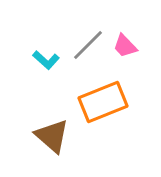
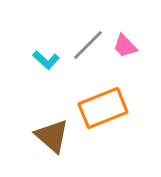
orange rectangle: moved 6 px down
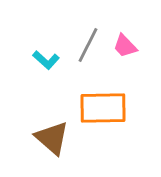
gray line: rotated 18 degrees counterclockwise
orange rectangle: rotated 21 degrees clockwise
brown triangle: moved 2 px down
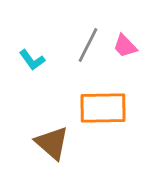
cyan L-shape: moved 14 px left; rotated 12 degrees clockwise
brown triangle: moved 5 px down
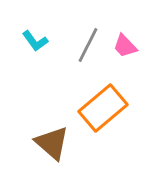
cyan L-shape: moved 3 px right, 19 px up
orange rectangle: rotated 39 degrees counterclockwise
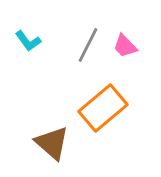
cyan L-shape: moved 7 px left
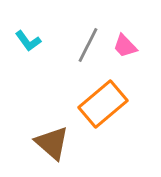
orange rectangle: moved 4 px up
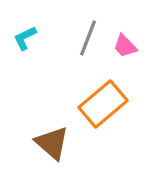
cyan L-shape: moved 3 px left, 3 px up; rotated 100 degrees clockwise
gray line: moved 7 px up; rotated 6 degrees counterclockwise
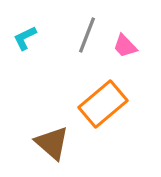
gray line: moved 1 px left, 3 px up
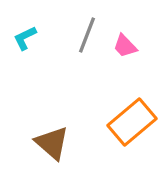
orange rectangle: moved 29 px right, 18 px down
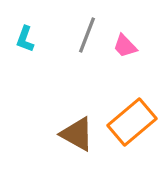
cyan L-shape: moved 1 px down; rotated 44 degrees counterclockwise
brown triangle: moved 25 px right, 9 px up; rotated 12 degrees counterclockwise
